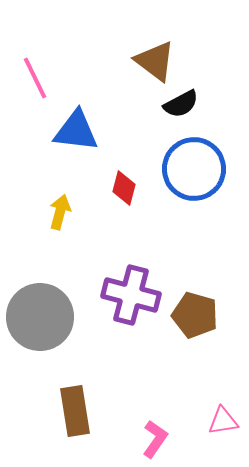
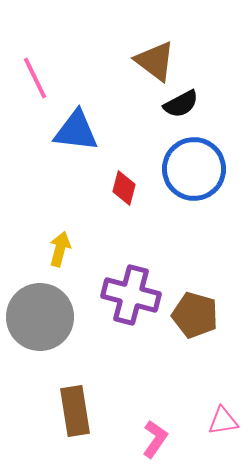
yellow arrow: moved 37 px down
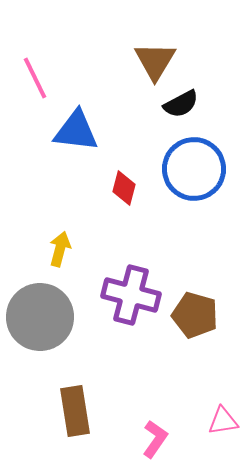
brown triangle: rotated 24 degrees clockwise
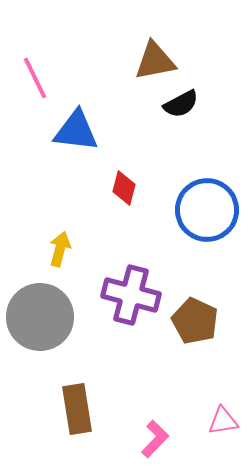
brown triangle: rotated 48 degrees clockwise
blue circle: moved 13 px right, 41 px down
brown pentagon: moved 6 px down; rotated 9 degrees clockwise
brown rectangle: moved 2 px right, 2 px up
pink L-shape: rotated 9 degrees clockwise
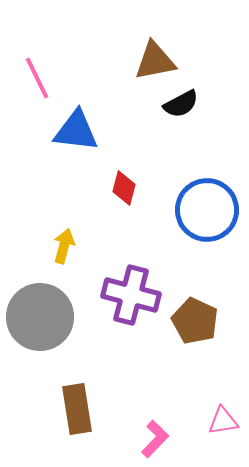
pink line: moved 2 px right
yellow arrow: moved 4 px right, 3 px up
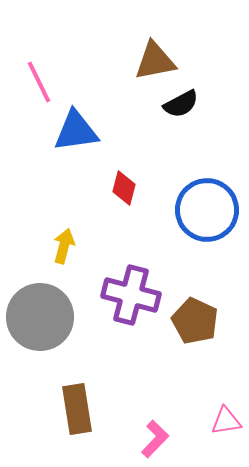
pink line: moved 2 px right, 4 px down
blue triangle: rotated 15 degrees counterclockwise
pink triangle: moved 3 px right
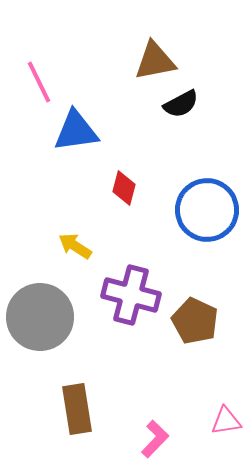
yellow arrow: moved 11 px right; rotated 72 degrees counterclockwise
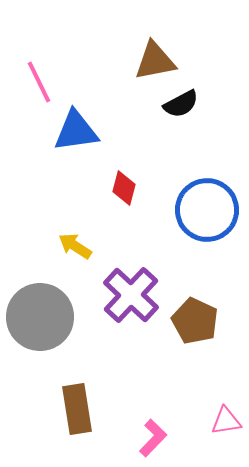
purple cross: rotated 28 degrees clockwise
pink L-shape: moved 2 px left, 1 px up
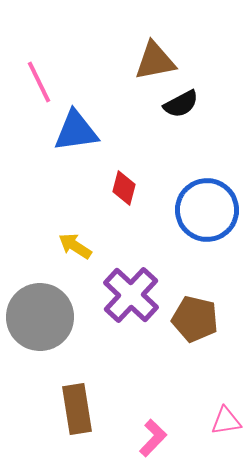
brown pentagon: moved 2 px up; rotated 12 degrees counterclockwise
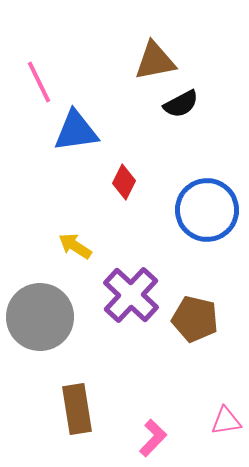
red diamond: moved 6 px up; rotated 12 degrees clockwise
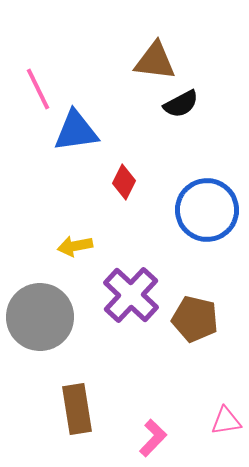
brown triangle: rotated 18 degrees clockwise
pink line: moved 1 px left, 7 px down
yellow arrow: rotated 44 degrees counterclockwise
